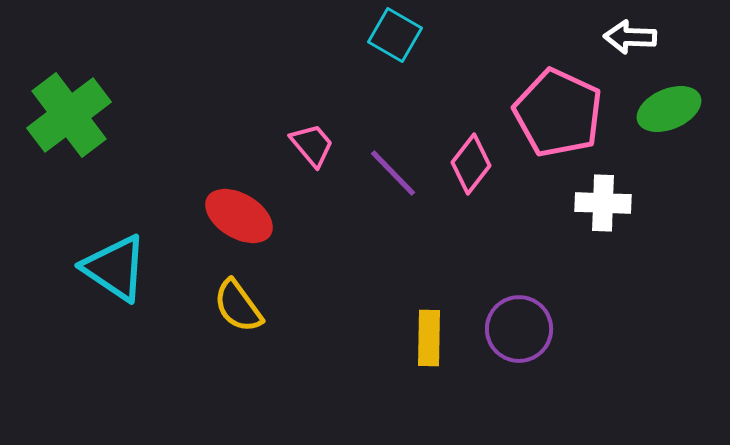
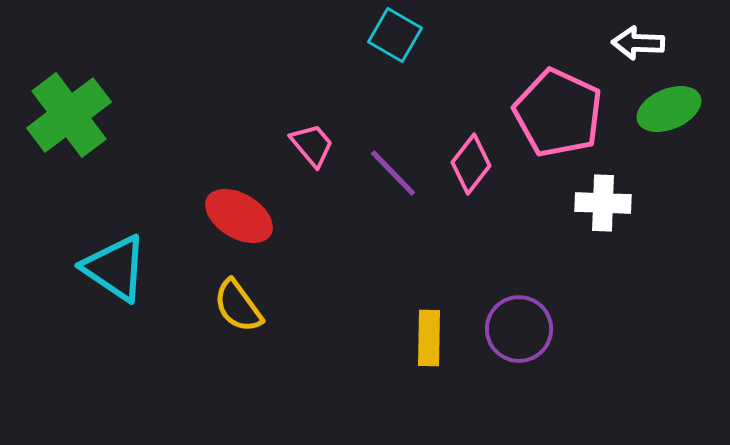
white arrow: moved 8 px right, 6 px down
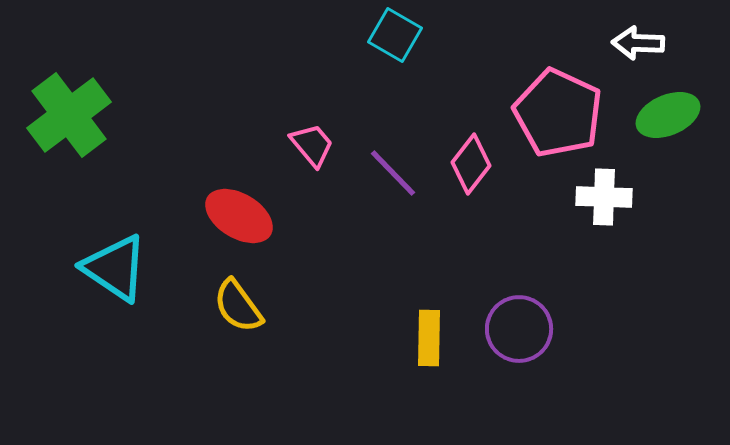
green ellipse: moved 1 px left, 6 px down
white cross: moved 1 px right, 6 px up
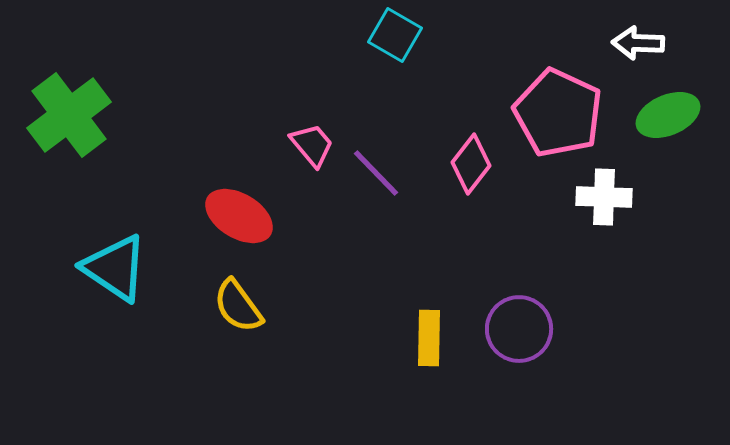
purple line: moved 17 px left
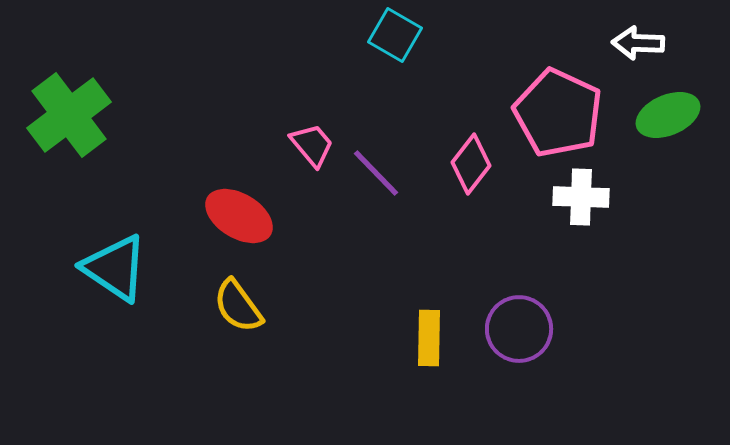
white cross: moved 23 px left
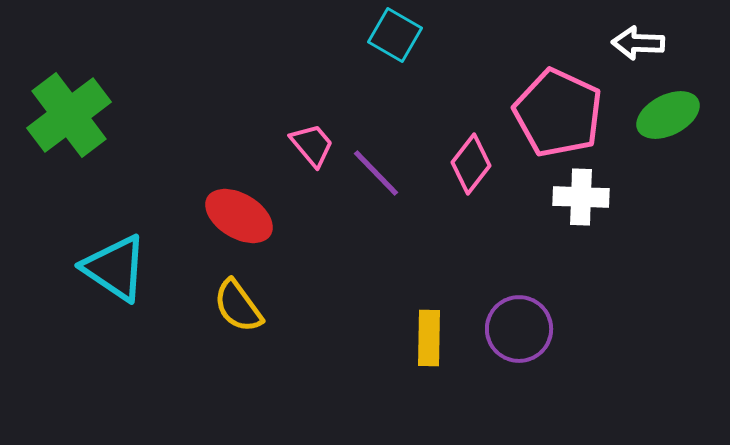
green ellipse: rotated 4 degrees counterclockwise
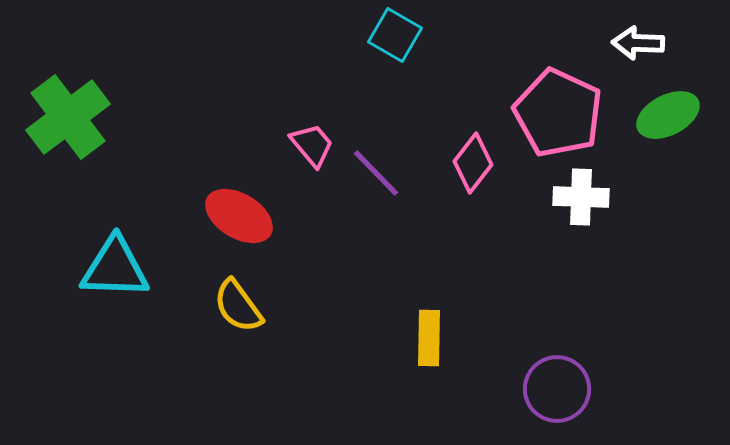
green cross: moved 1 px left, 2 px down
pink diamond: moved 2 px right, 1 px up
cyan triangle: rotated 32 degrees counterclockwise
purple circle: moved 38 px right, 60 px down
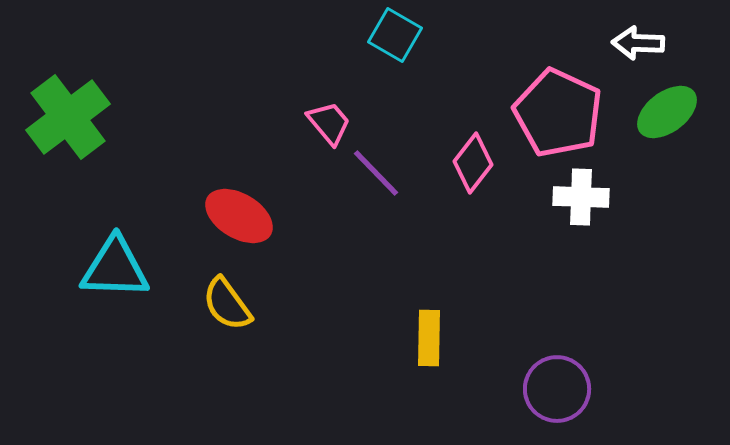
green ellipse: moved 1 px left, 3 px up; rotated 10 degrees counterclockwise
pink trapezoid: moved 17 px right, 22 px up
yellow semicircle: moved 11 px left, 2 px up
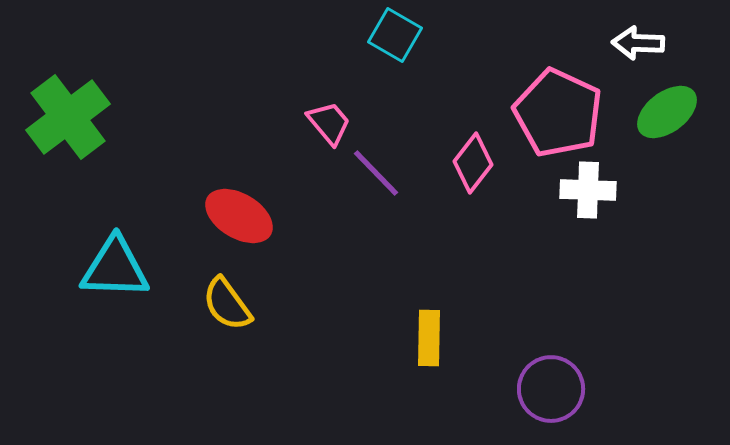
white cross: moved 7 px right, 7 px up
purple circle: moved 6 px left
